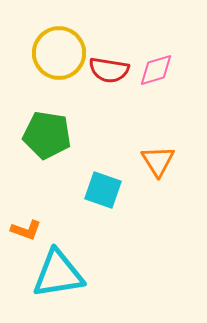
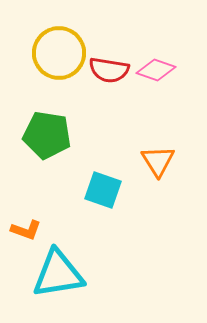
pink diamond: rotated 36 degrees clockwise
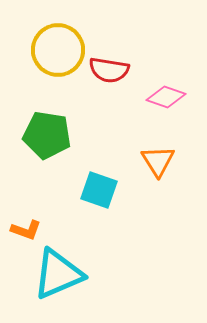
yellow circle: moved 1 px left, 3 px up
pink diamond: moved 10 px right, 27 px down
cyan square: moved 4 px left
cyan triangle: rotated 14 degrees counterclockwise
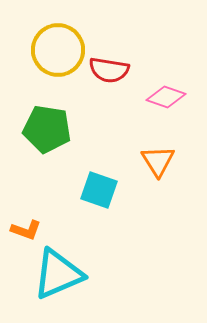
green pentagon: moved 6 px up
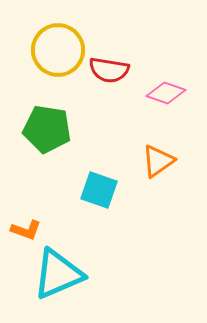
pink diamond: moved 4 px up
orange triangle: rotated 27 degrees clockwise
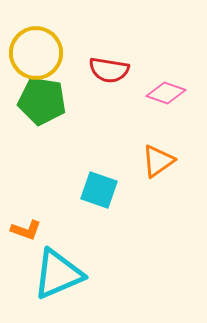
yellow circle: moved 22 px left, 3 px down
green pentagon: moved 5 px left, 28 px up
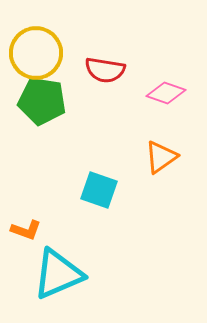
red semicircle: moved 4 px left
orange triangle: moved 3 px right, 4 px up
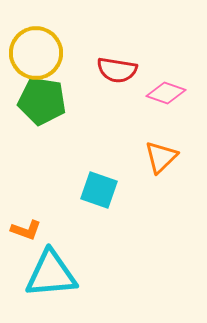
red semicircle: moved 12 px right
orange triangle: rotated 9 degrees counterclockwise
cyan triangle: moved 7 px left; rotated 18 degrees clockwise
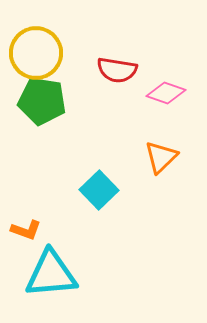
cyan square: rotated 27 degrees clockwise
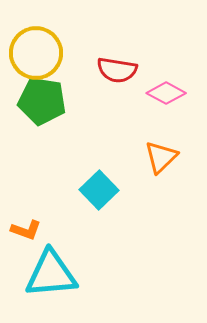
pink diamond: rotated 9 degrees clockwise
